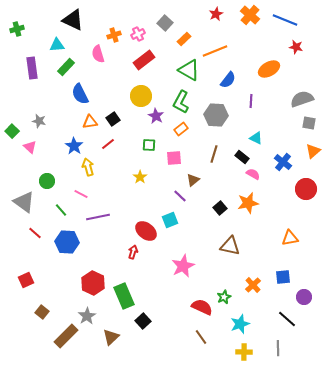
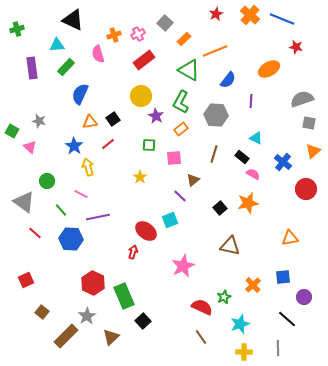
blue line at (285, 20): moved 3 px left, 1 px up
blue semicircle at (80, 94): rotated 50 degrees clockwise
green square at (12, 131): rotated 16 degrees counterclockwise
blue hexagon at (67, 242): moved 4 px right, 3 px up
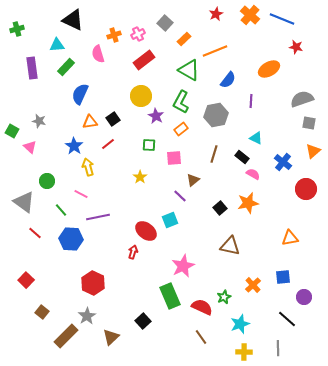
gray hexagon at (216, 115): rotated 15 degrees counterclockwise
red square at (26, 280): rotated 21 degrees counterclockwise
green rectangle at (124, 296): moved 46 px right
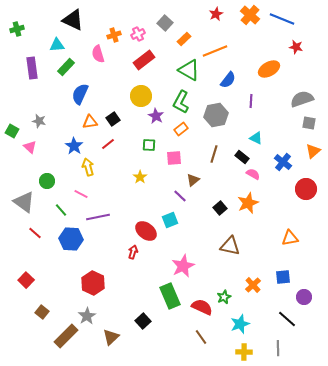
orange star at (248, 203): rotated 10 degrees counterclockwise
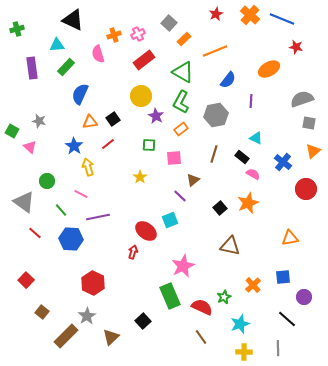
gray square at (165, 23): moved 4 px right
green triangle at (189, 70): moved 6 px left, 2 px down
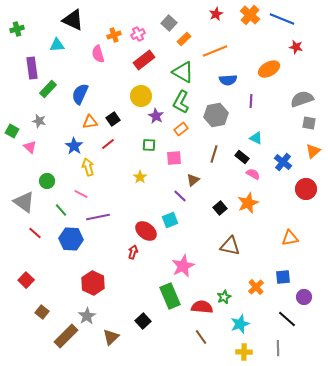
green rectangle at (66, 67): moved 18 px left, 22 px down
blue semicircle at (228, 80): rotated 48 degrees clockwise
orange cross at (253, 285): moved 3 px right, 2 px down
red semicircle at (202, 307): rotated 20 degrees counterclockwise
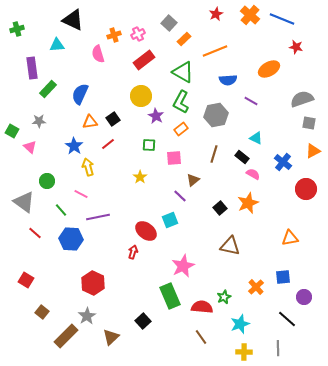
purple line at (251, 101): rotated 64 degrees counterclockwise
gray star at (39, 121): rotated 16 degrees counterclockwise
orange triangle at (313, 151): rotated 14 degrees clockwise
red square at (26, 280): rotated 14 degrees counterclockwise
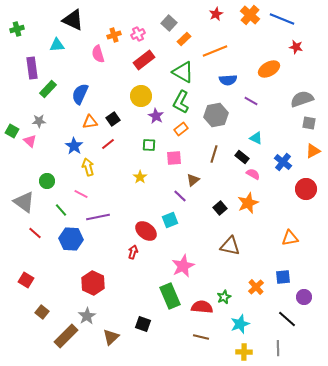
pink triangle at (30, 147): moved 6 px up
black square at (143, 321): moved 3 px down; rotated 28 degrees counterclockwise
brown line at (201, 337): rotated 42 degrees counterclockwise
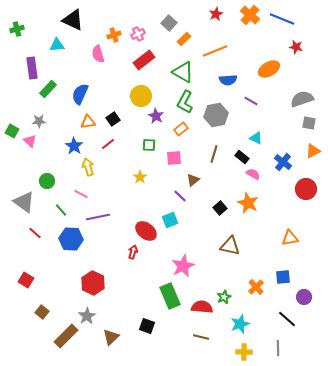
green L-shape at (181, 102): moved 4 px right
orange triangle at (90, 122): moved 2 px left
orange star at (248, 203): rotated 25 degrees counterclockwise
black square at (143, 324): moved 4 px right, 2 px down
